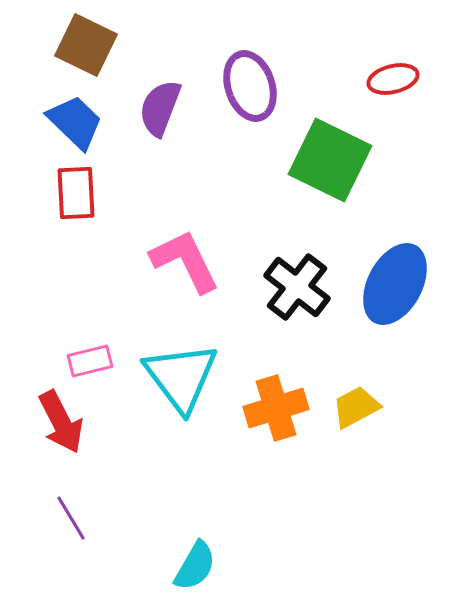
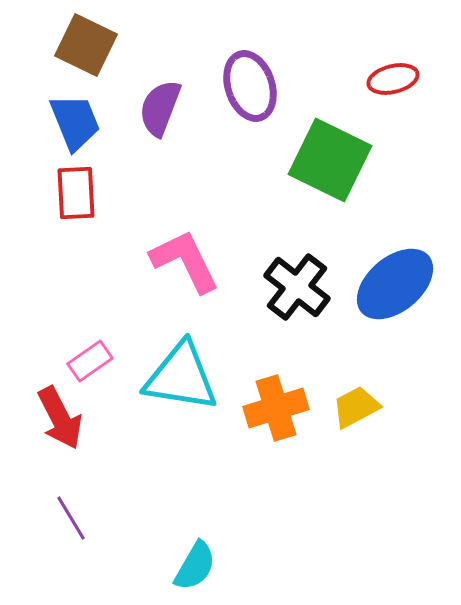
blue trapezoid: rotated 24 degrees clockwise
blue ellipse: rotated 22 degrees clockwise
pink rectangle: rotated 21 degrees counterclockwise
cyan triangle: rotated 44 degrees counterclockwise
red arrow: moved 1 px left, 4 px up
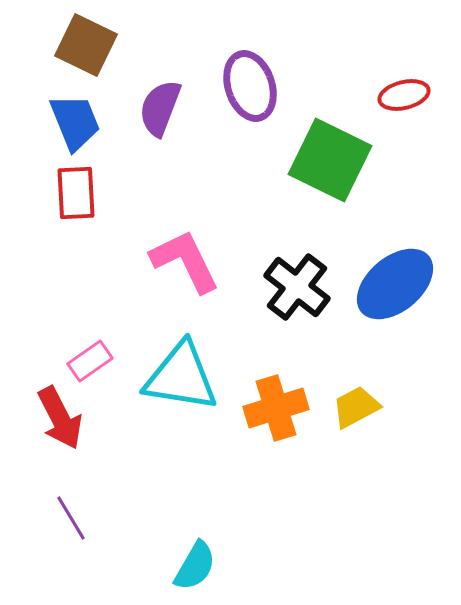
red ellipse: moved 11 px right, 16 px down
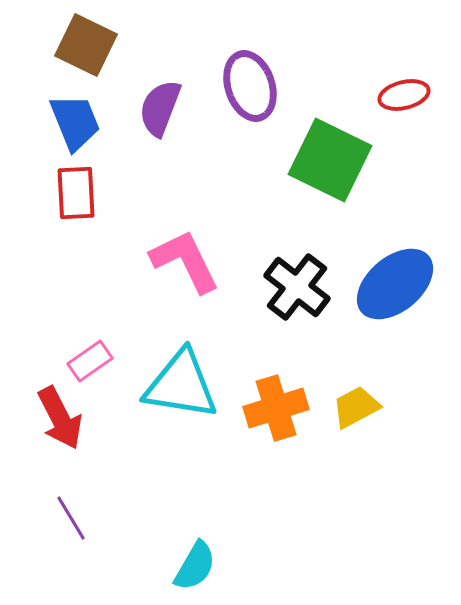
cyan triangle: moved 8 px down
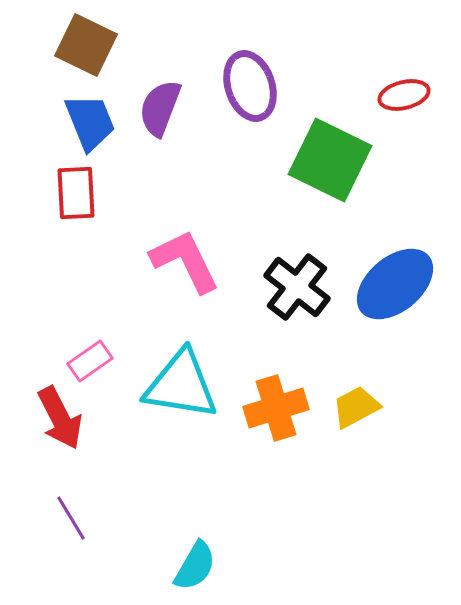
blue trapezoid: moved 15 px right
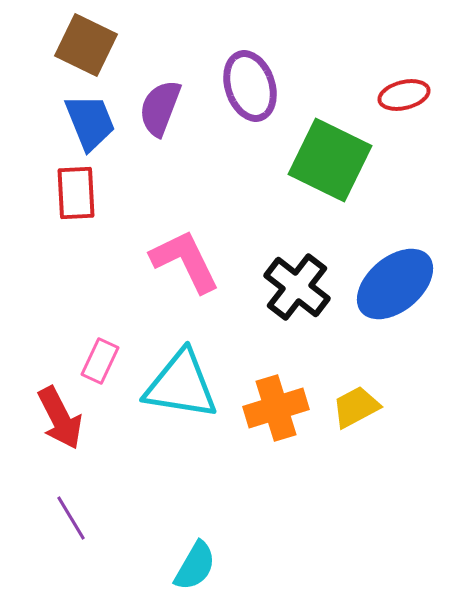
pink rectangle: moved 10 px right; rotated 30 degrees counterclockwise
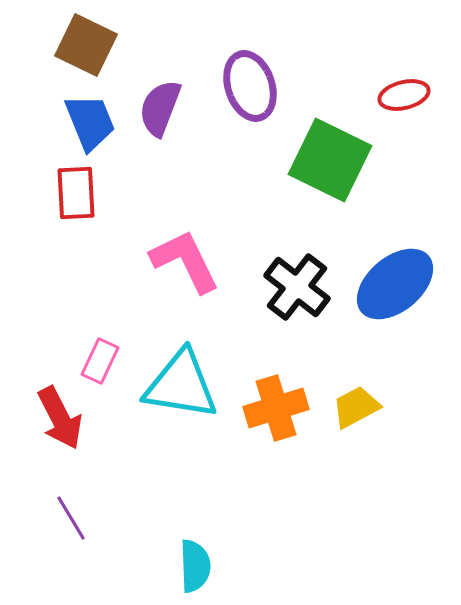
cyan semicircle: rotated 32 degrees counterclockwise
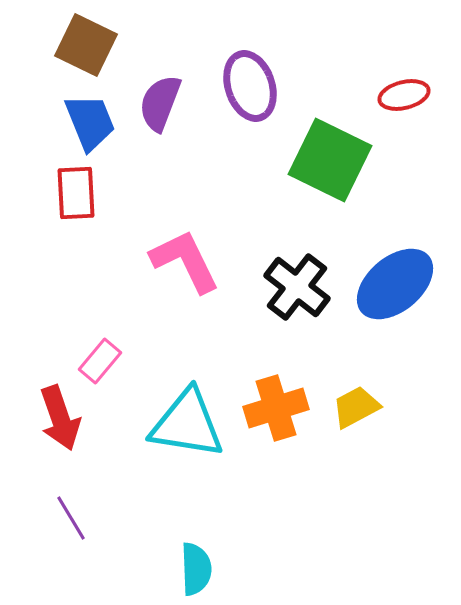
purple semicircle: moved 5 px up
pink rectangle: rotated 15 degrees clockwise
cyan triangle: moved 6 px right, 39 px down
red arrow: rotated 8 degrees clockwise
cyan semicircle: moved 1 px right, 3 px down
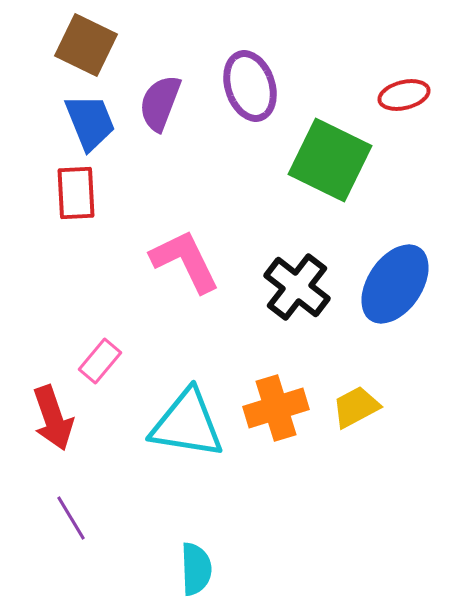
blue ellipse: rotated 16 degrees counterclockwise
red arrow: moved 7 px left
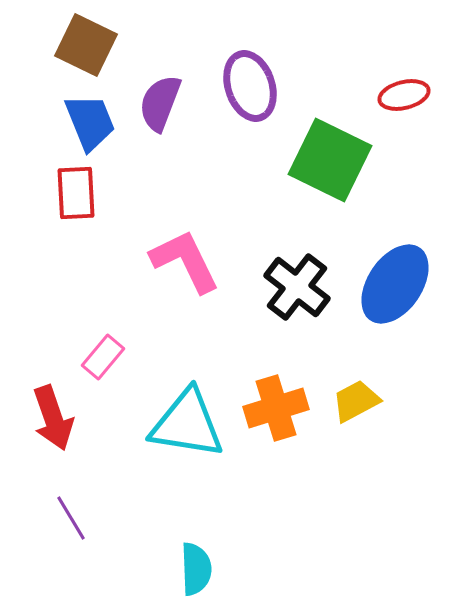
pink rectangle: moved 3 px right, 4 px up
yellow trapezoid: moved 6 px up
